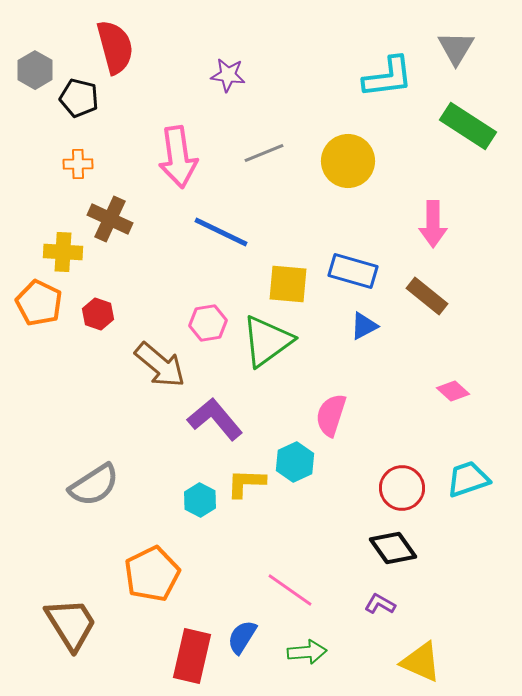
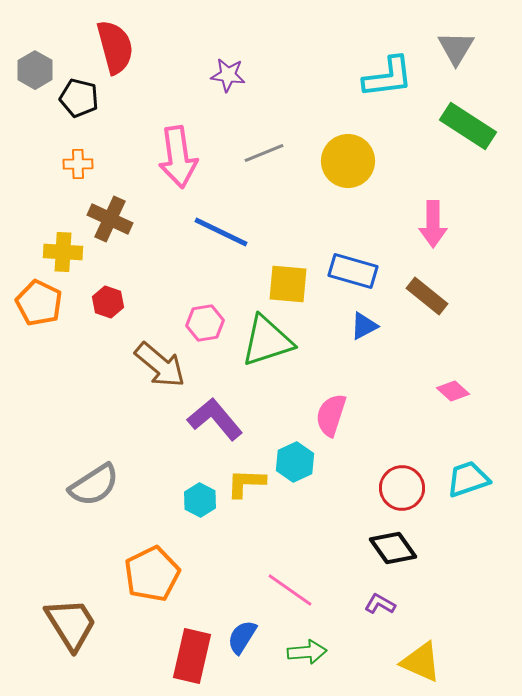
red hexagon at (98, 314): moved 10 px right, 12 px up
pink hexagon at (208, 323): moved 3 px left
green triangle at (267, 341): rotated 18 degrees clockwise
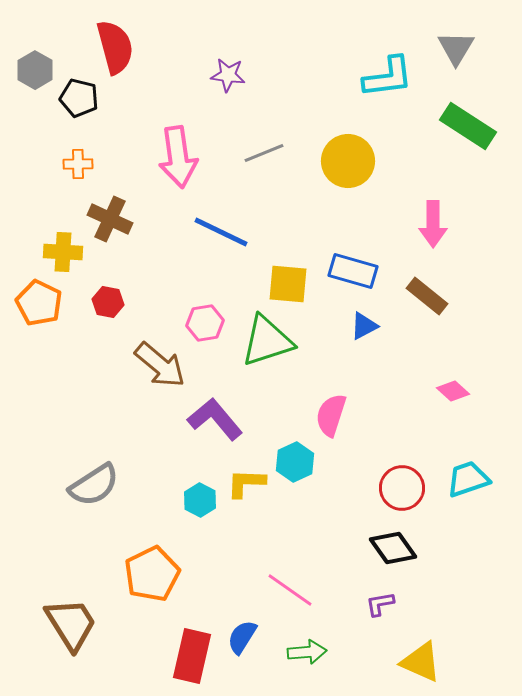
red hexagon at (108, 302): rotated 8 degrees counterclockwise
purple L-shape at (380, 604): rotated 40 degrees counterclockwise
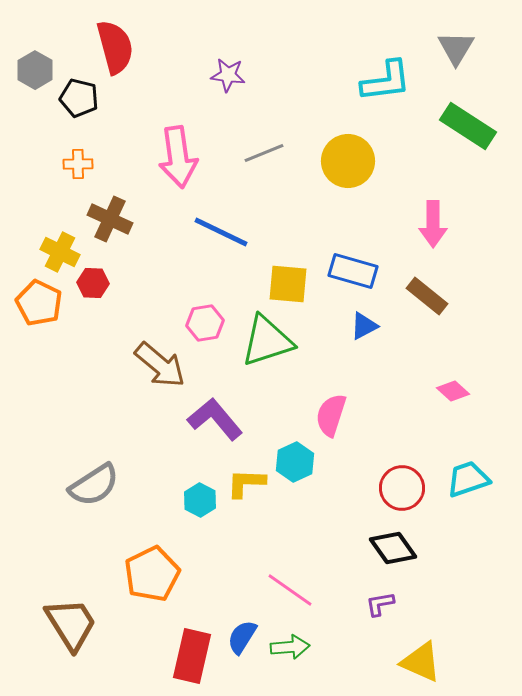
cyan L-shape at (388, 77): moved 2 px left, 4 px down
yellow cross at (63, 252): moved 3 px left; rotated 24 degrees clockwise
red hexagon at (108, 302): moved 15 px left, 19 px up; rotated 8 degrees counterclockwise
green arrow at (307, 652): moved 17 px left, 5 px up
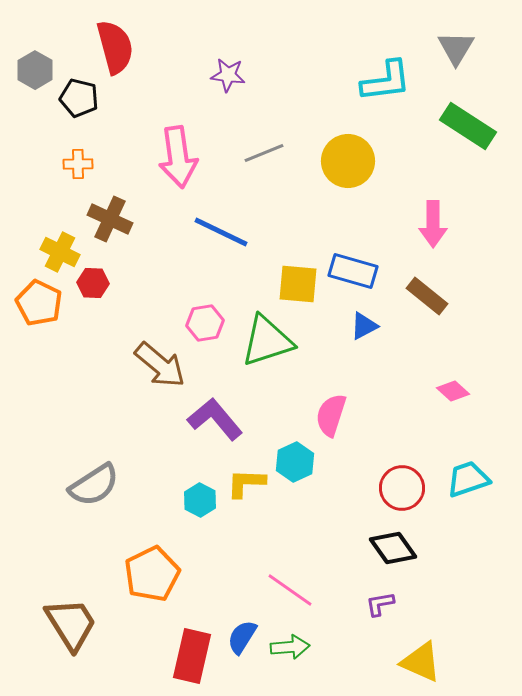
yellow square at (288, 284): moved 10 px right
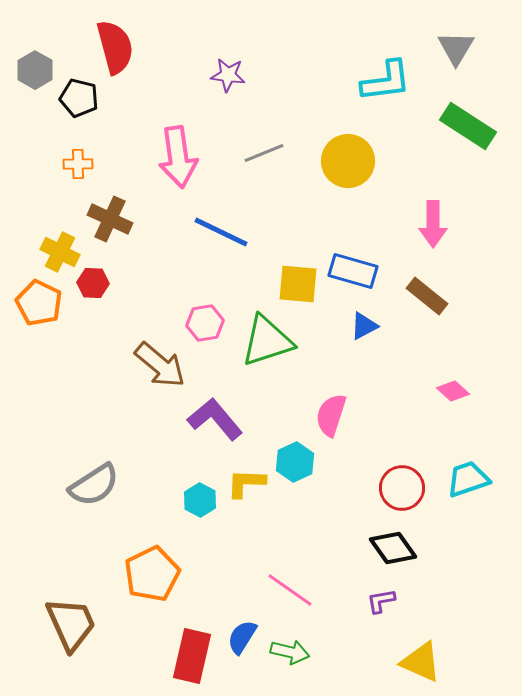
purple L-shape at (380, 604): moved 1 px right, 3 px up
brown trapezoid at (71, 624): rotated 8 degrees clockwise
green arrow at (290, 647): moved 5 px down; rotated 18 degrees clockwise
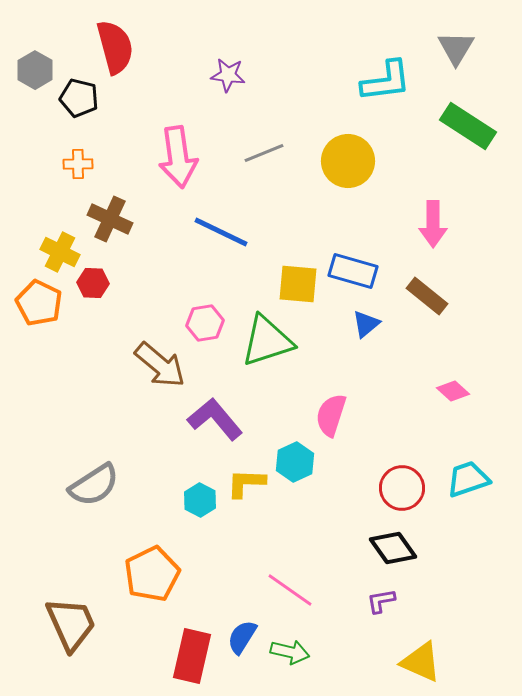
blue triangle at (364, 326): moved 2 px right, 2 px up; rotated 12 degrees counterclockwise
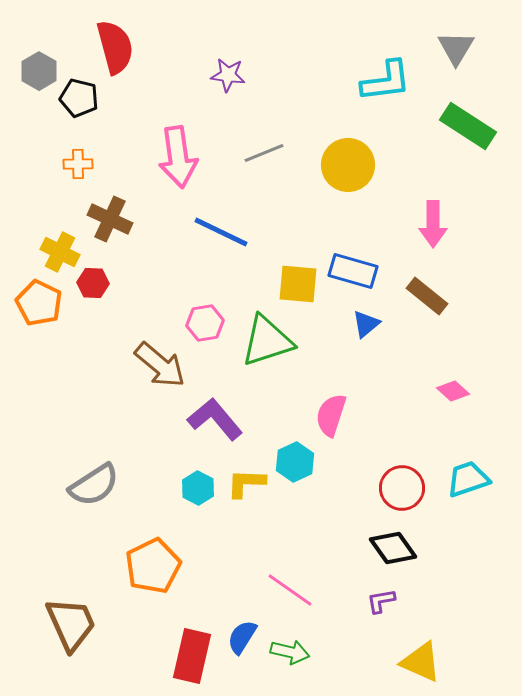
gray hexagon at (35, 70): moved 4 px right, 1 px down
yellow circle at (348, 161): moved 4 px down
cyan hexagon at (200, 500): moved 2 px left, 12 px up
orange pentagon at (152, 574): moved 1 px right, 8 px up
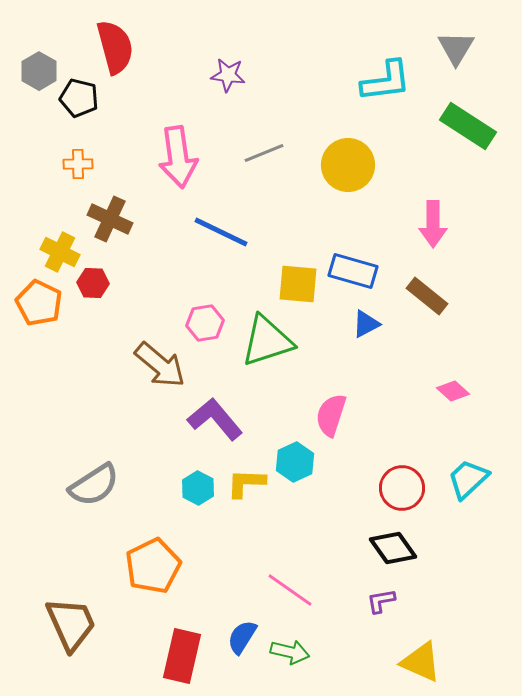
blue triangle at (366, 324): rotated 12 degrees clockwise
cyan trapezoid at (468, 479): rotated 24 degrees counterclockwise
red rectangle at (192, 656): moved 10 px left
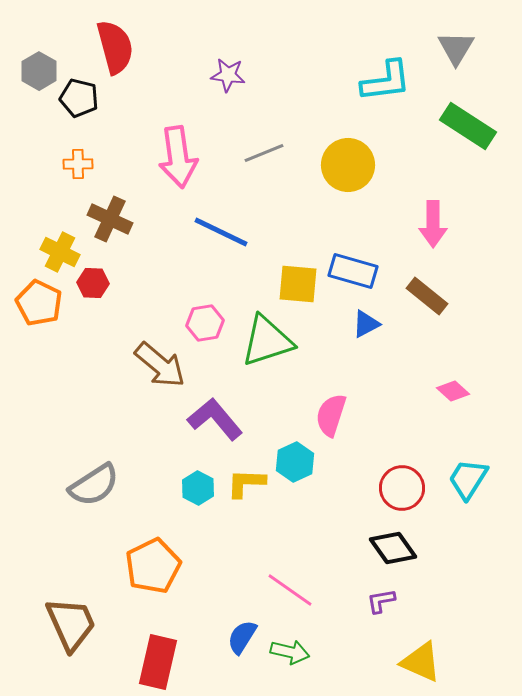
cyan trapezoid at (468, 479): rotated 15 degrees counterclockwise
red rectangle at (182, 656): moved 24 px left, 6 px down
